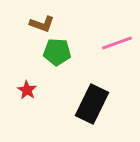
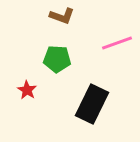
brown L-shape: moved 20 px right, 8 px up
green pentagon: moved 7 px down
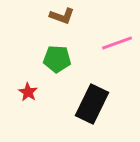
red star: moved 1 px right, 2 px down
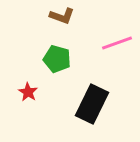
green pentagon: rotated 12 degrees clockwise
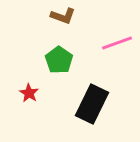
brown L-shape: moved 1 px right
green pentagon: moved 2 px right, 1 px down; rotated 20 degrees clockwise
red star: moved 1 px right, 1 px down
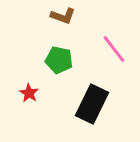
pink line: moved 3 px left, 6 px down; rotated 72 degrees clockwise
green pentagon: rotated 24 degrees counterclockwise
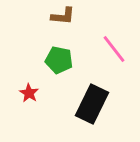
brown L-shape: rotated 15 degrees counterclockwise
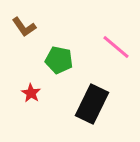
brown L-shape: moved 39 px left, 11 px down; rotated 50 degrees clockwise
pink line: moved 2 px right, 2 px up; rotated 12 degrees counterclockwise
red star: moved 2 px right
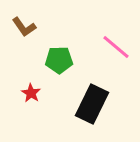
green pentagon: rotated 12 degrees counterclockwise
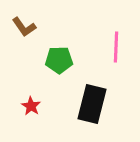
pink line: rotated 52 degrees clockwise
red star: moved 13 px down
black rectangle: rotated 12 degrees counterclockwise
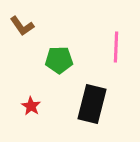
brown L-shape: moved 2 px left, 1 px up
